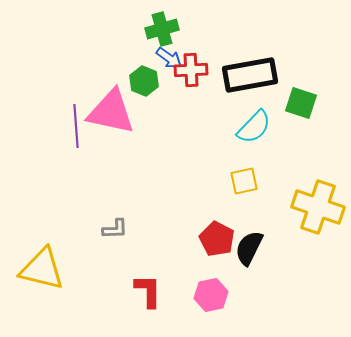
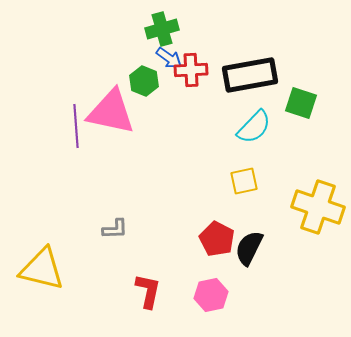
red L-shape: rotated 12 degrees clockwise
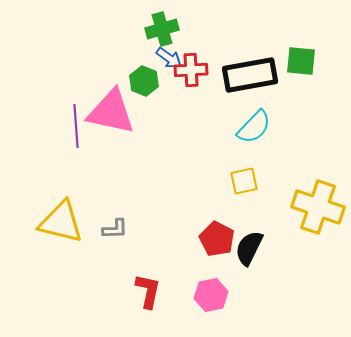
green square: moved 42 px up; rotated 12 degrees counterclockwise
yellow triangle: moved 19 px right, 47 px up
